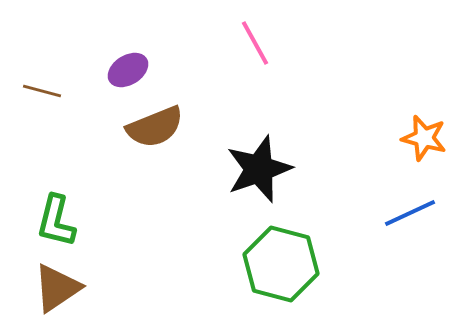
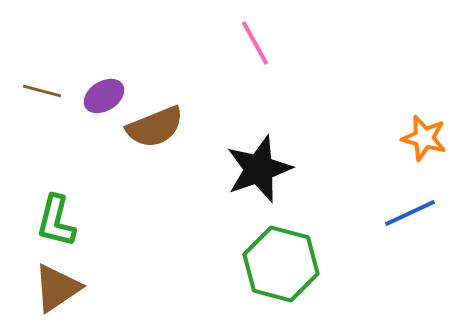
purple ellipse: moved 24 px left, 26 px down
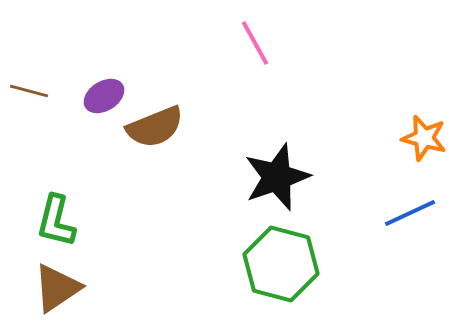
brown line: moved 13 px left
black star: moved 18 px right, 8 px down
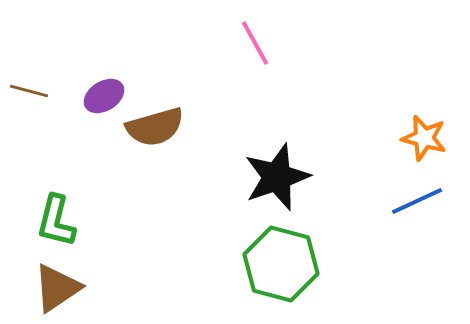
brown semicircle: rotated 6 degrees clockwise
blue line: moved 7 px right, 12 px up
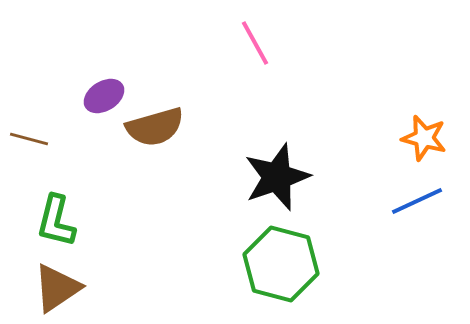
brown line: moved 48 px down
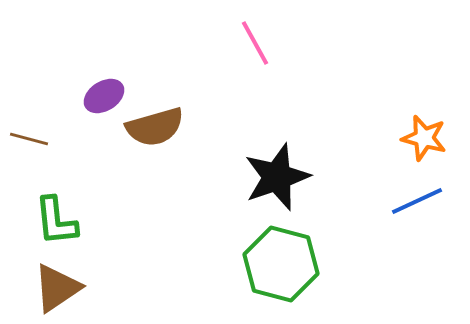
green L-shape: rotated 20 degrees counterclockwise
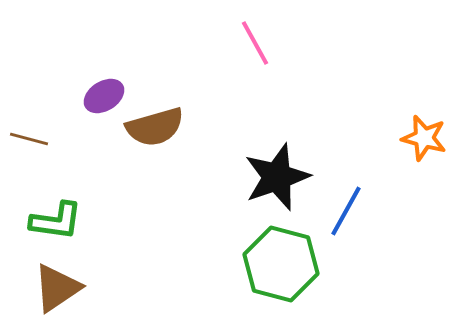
blue line: moved 71 px left, 10 px down; rotated 36 degrees counterclockwise
green L-shape: rotated 76 degrees counterclockwise
